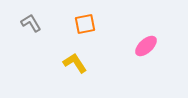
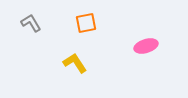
orange square: moved 1 px right, 1 px up
pink ellipse: rotated 25 degrees clockwise
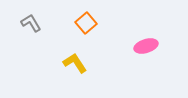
orange square: rotated 30 degrees counterclockwise
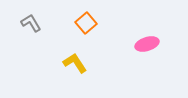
pink ellipse: moved 1 px right, 2 px up
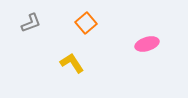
gray L-shape: rotated 100 degrees clockwise
yellow L-shape: moved 3 px left
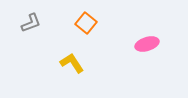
orange square: rotated 10 degrees counterclockwise
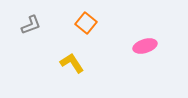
gray L-shape: moved 2 px down
pink ellipse: moved 2 px left, 2 px down
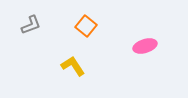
orange square: moved 3 px down
yellow L-shape: moved 1 px right, 3 px down
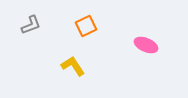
orange square: rotated 25 degrees clockwise
pink ellipse: moved 1 px right, 1 px up; rotated 40 degrees clockwise
